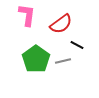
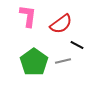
pink L-shape: moved 1 px right, 1 px down
green pentagon: moved 2 px left, 3 px down
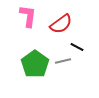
black line: moved 2 px down
green pentagon: moved 1 px right, 2 px down
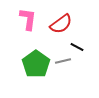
pink L-shape: moved 3 px down
green pentagon: moved 1 px right
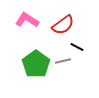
pink L-shape: moved 1 px left, 1 px down; rotated 65 degrees counterclockwise
red semicircle: moved 2 px right, 1 px down
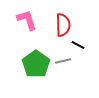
pink L-shape: rotated 40 degrees clockwise
red semicircle: rotated 55 degrees counterclockwise
black line: moved 1 px right, 2 px up
